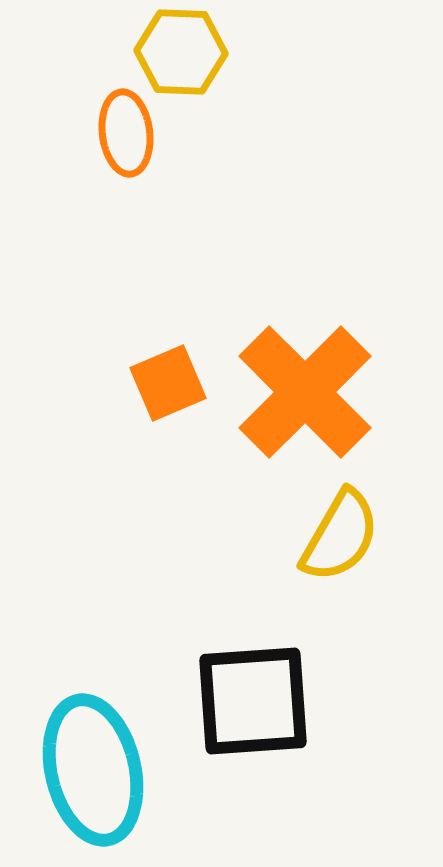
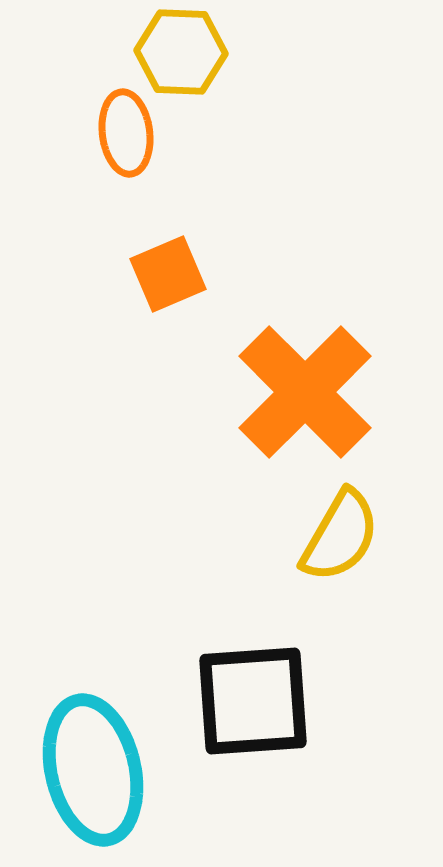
orange square: moved 109 px up
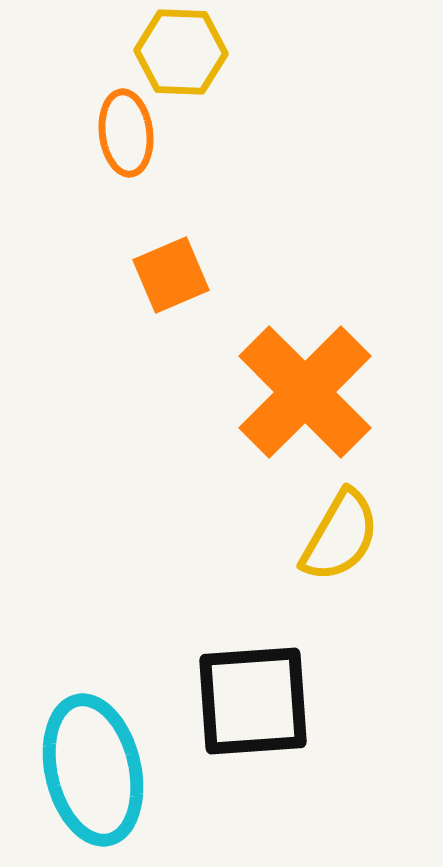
orange square: moved 3 px right, 1 px down
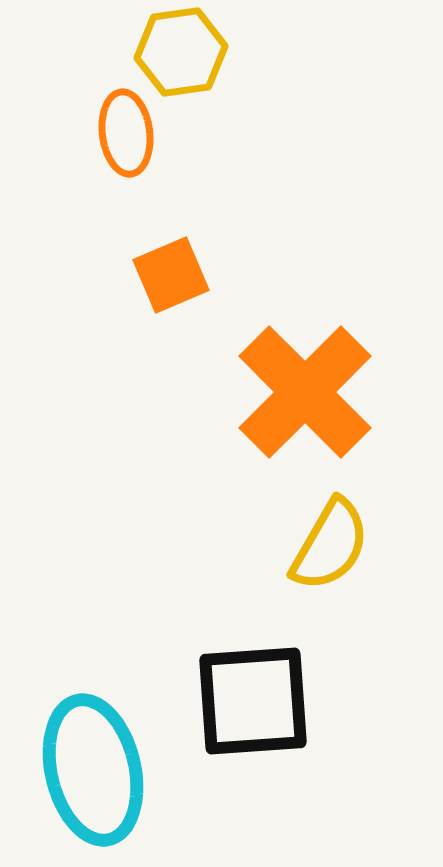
yellow hexagon: rotated 10 degrees counterclockwise
yellow semicircle: moved 10 px left, 9 px down
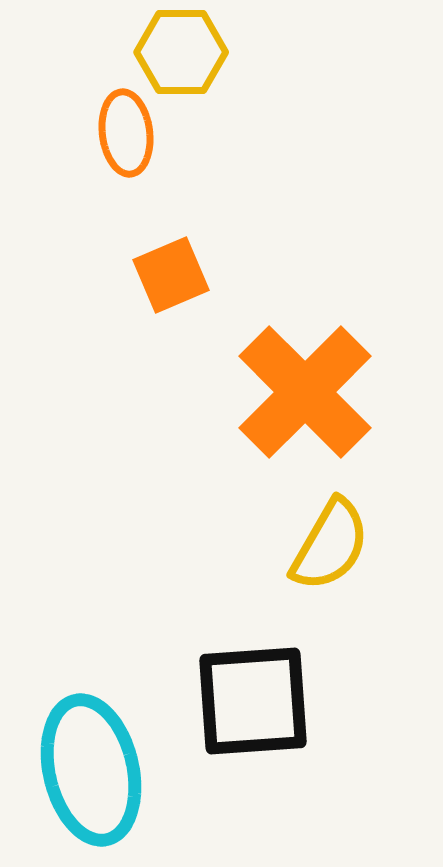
yellow hexagon: rotated 8 degrees clockwise
cyan ellipse: moved 2 px left
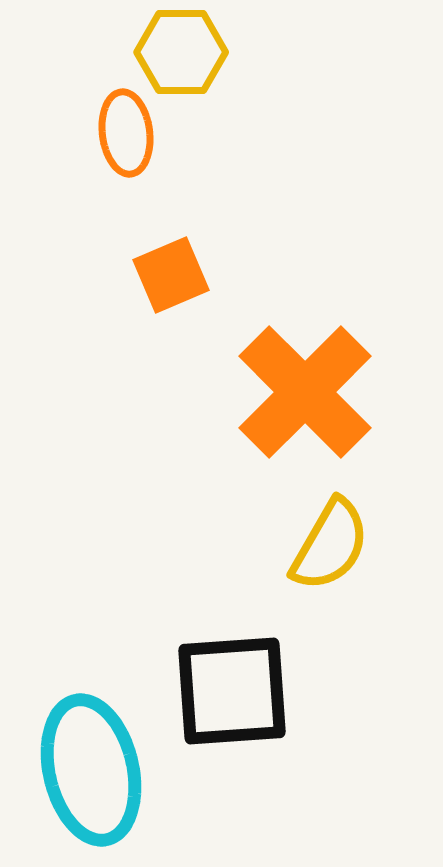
black square: moved 21 px left, 10 px up
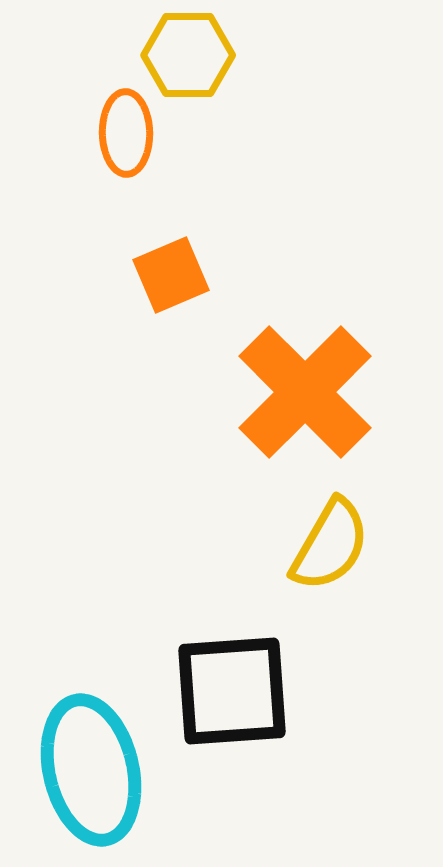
yellow hexagon: moved 7 px right, 3 px down
orange ellipse: rotated 6 degrees clockwise
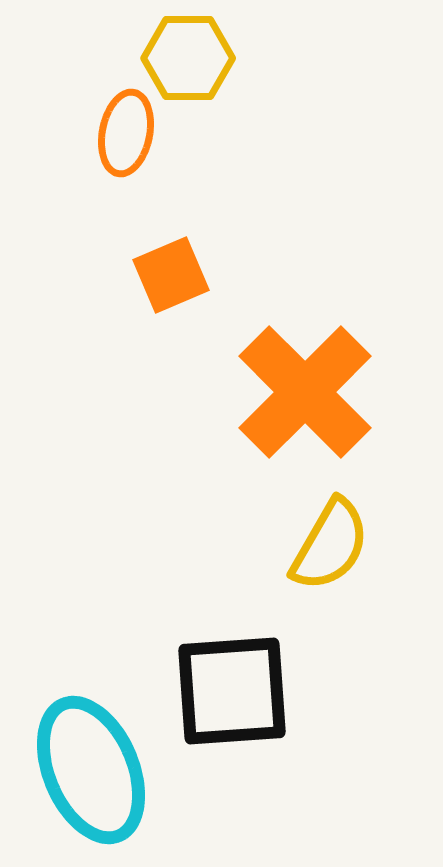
yellow hexagon: moved 3 px down
orange ellipse: rotated 12 degrees clockwise
cyan ellipse: rotated 10 degrees counterclockwise
